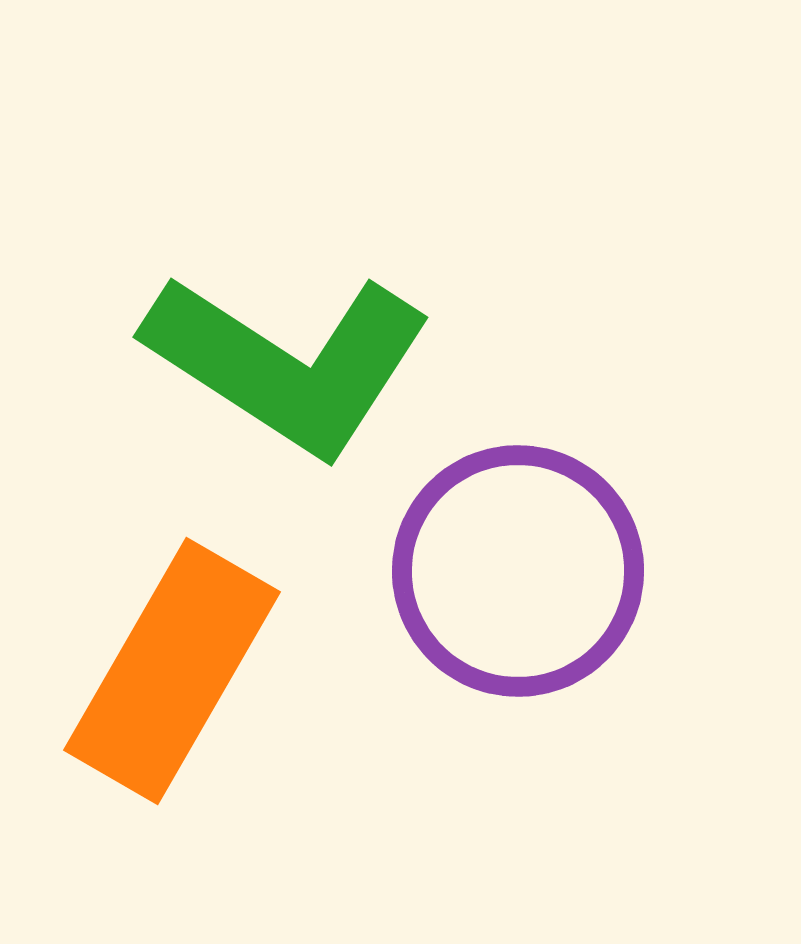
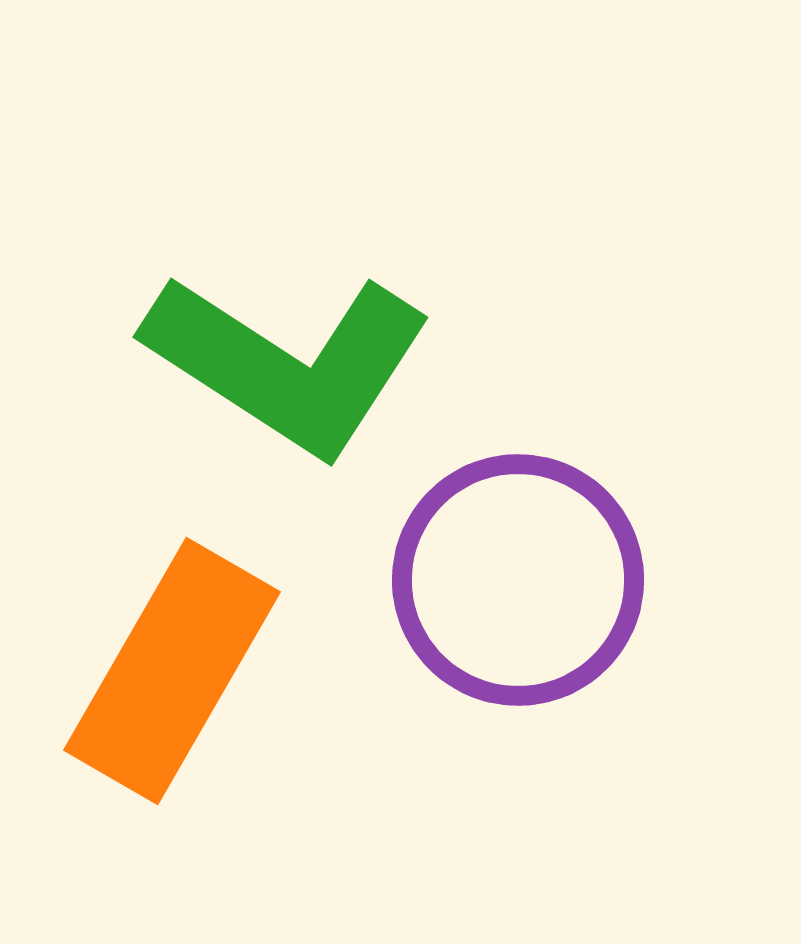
purple circle: moved 9 px down
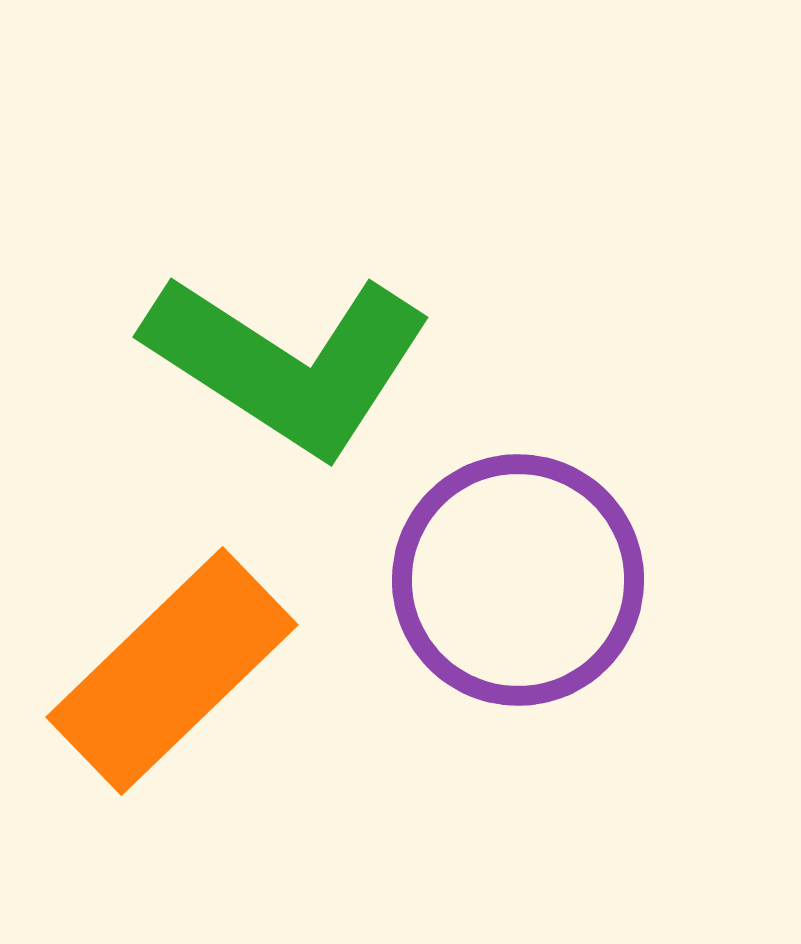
orange rectangle: rotated 16 degrees clockwise
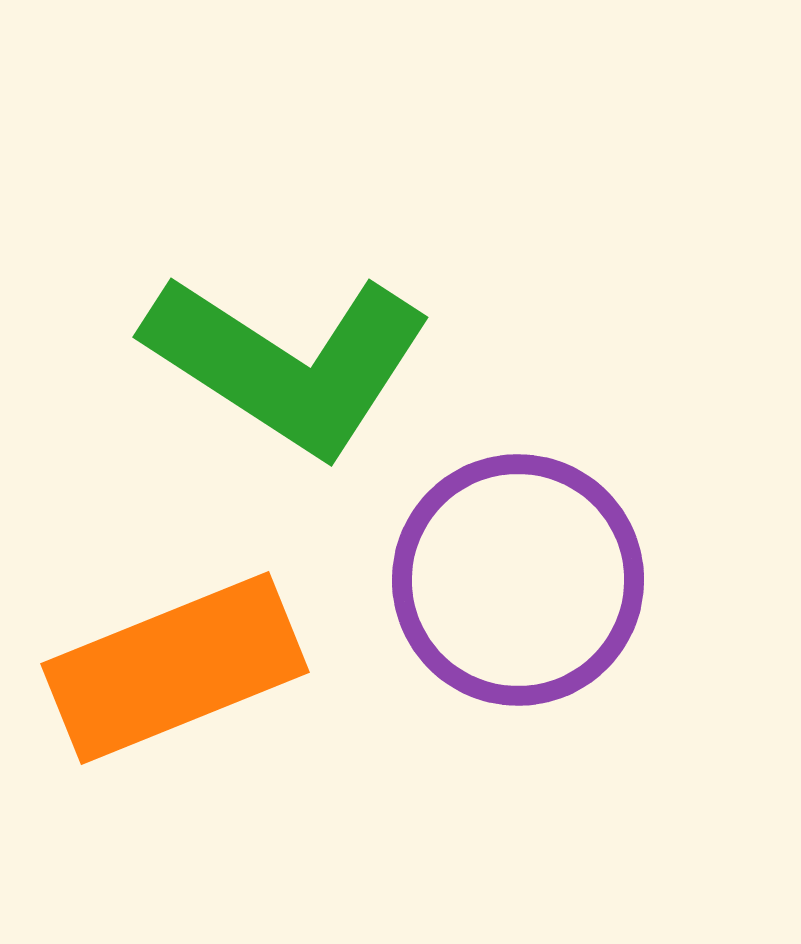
orange rectangle: moved 3 px right, 3 px up; rotated 22 degrees clockwise
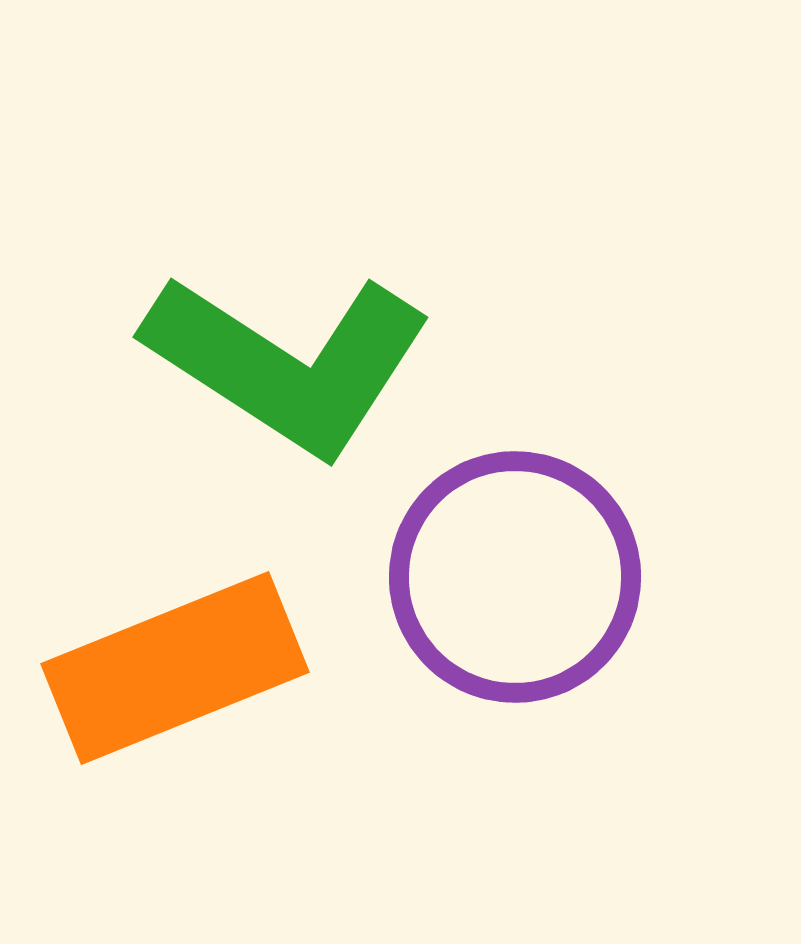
purple circle: moved 3 px left, 3 px up
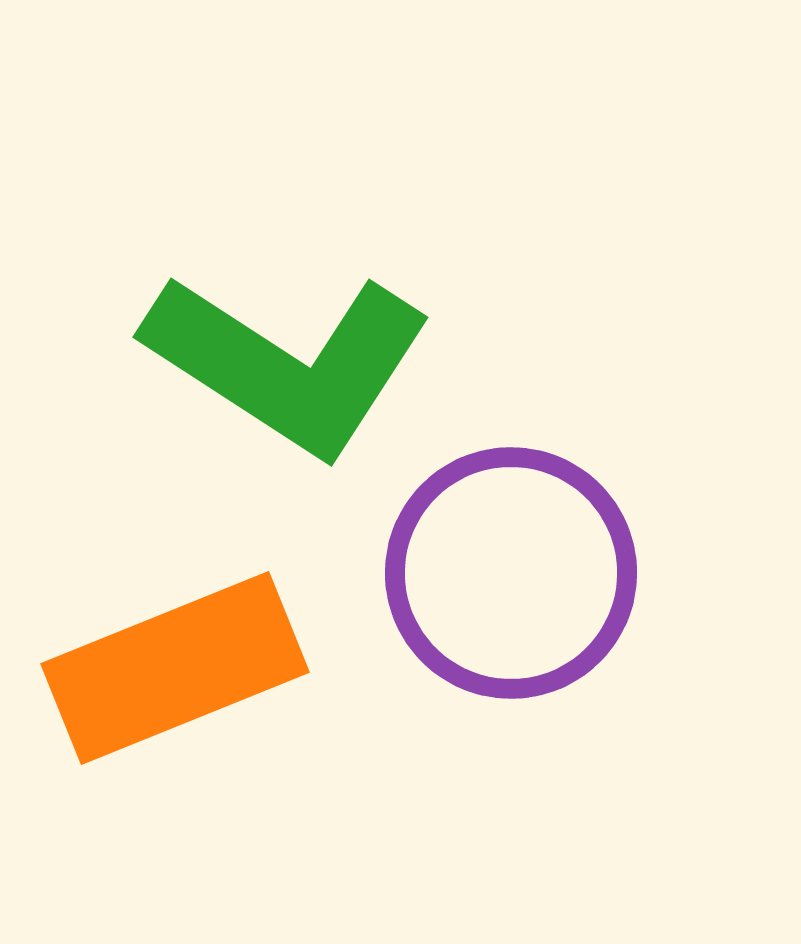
purple circle: moved 4 px left, 4 px up
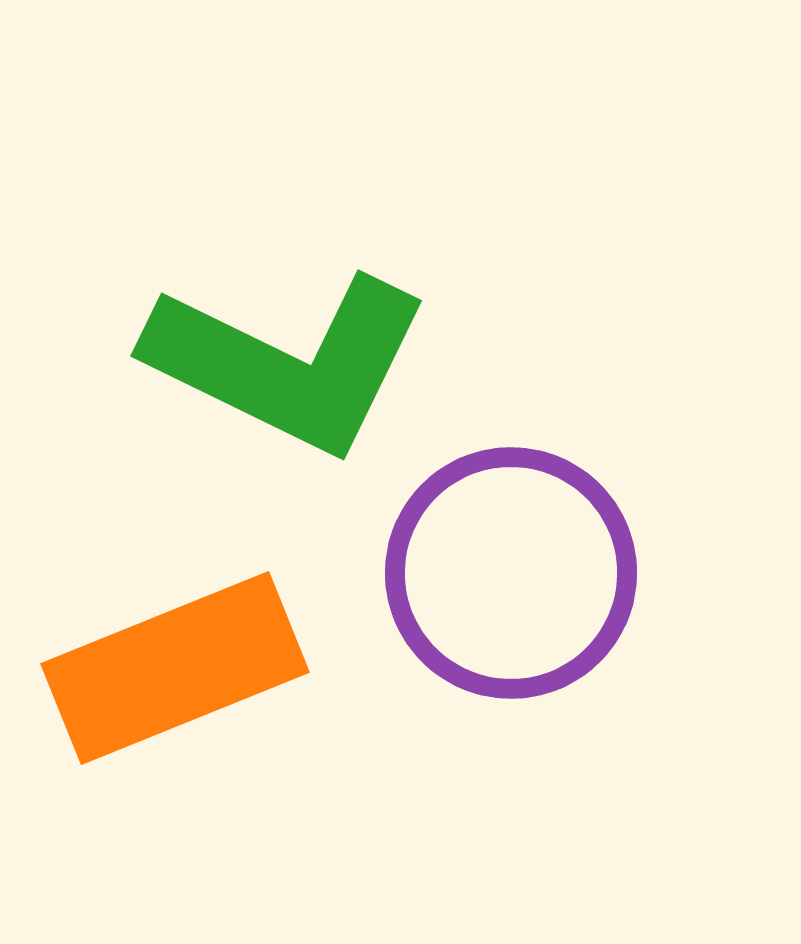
green L-shape: rotated 7 degrees counterclockwise
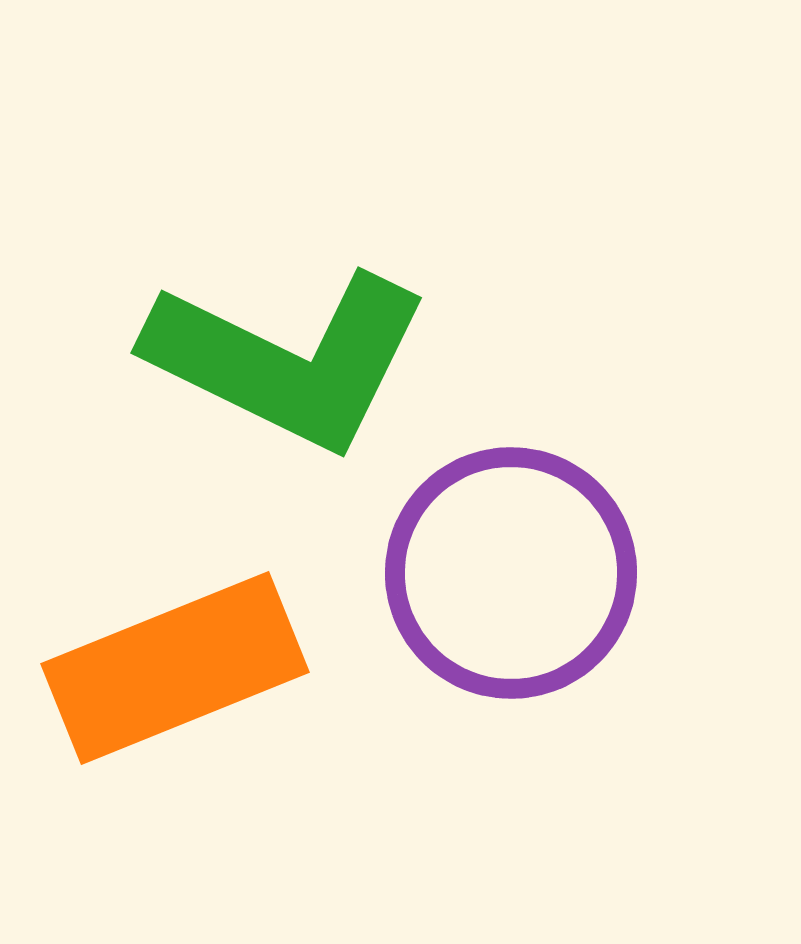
green L-shape: moved 3 px up
